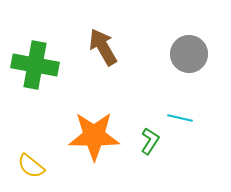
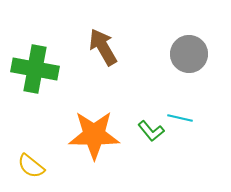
green cross: moved 4 px down
orange star: moved 1 px up
green L-shape: moved 1 px right, 10 px up; rotated 108 degrees clockwise
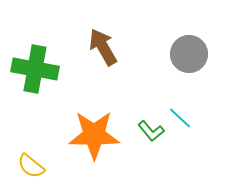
cyan line: rotated 30 degrees clockwise
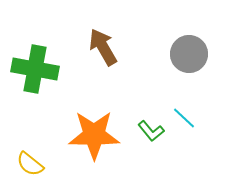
cyan line: moved 4 px right
yellow semicircle: moved 1 px left, 2 px up
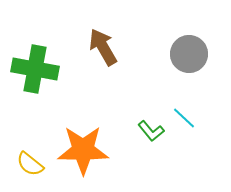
orange star: moved 11 px left, 15 px down
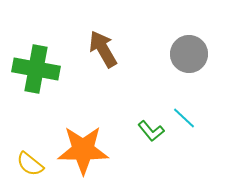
brown arrow: moved 2 px down
green cross: moved 1 px right
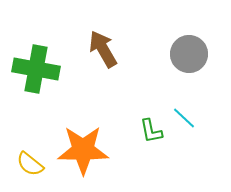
green L-shape: rotated 28 degrees clockwise
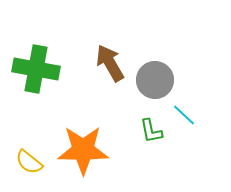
brown arrow: moved 7 px right, 14 px down
gray circle: moved 34 px left, 26 px down
cyan line: moved 3 px up
yellow semicircle: moved 1 px left, 2 px up
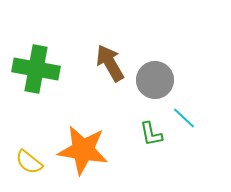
cyan line: moved 3 px down
green L-shape: moved 3 px down
orange star: rotated 9 degrees clockwise
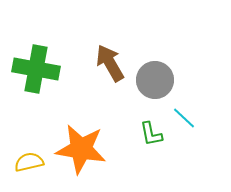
orange star: moved 2 px left, 1 px up
yellow semicircle: rotated 128 degrees clockwise
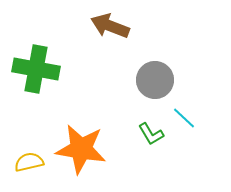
brown arrow: moved 37 px up; rotated 39 degrees counterclockwise
green L-shape: rotated 20 degrees counterclockwise
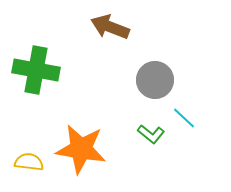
brown arrow: moved 1 px down
green cross: moved 1 px down
green L-shape: rotated 20 degrees counterclockwise
yellow semicircle: rotated 20 degrees clockwise
